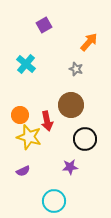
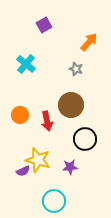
yellow star: moved 9 px right, 23 px down
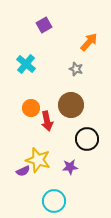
orange circle: moved 11 px right, 7 px up
black circle: moved 2 px right
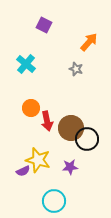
purple square: rotated 35 degrees counterclockwise
brown circle: moved 23 px down
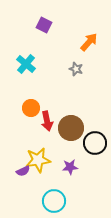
black circle: moved 8 px right, 4 px down
yellow star: rotated 25 degrees counterclockwise
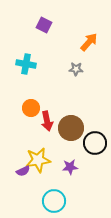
cyan cross: rotated 30 degrees counterclockwise
gray star: rotated 16 degrees counterclockwise
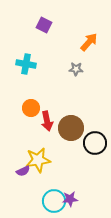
purple star: moved 32 px down
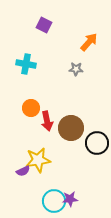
black circle: moved 2 px right
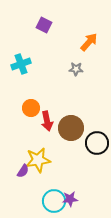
cyan cross: moved 5 px left; rotated 30 degrees counterclockwise
purple semicircle: rotated 32 degrees counterclockwise
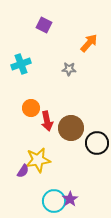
orange arrow: moved 1 px down
gray star: moved 7 px left
purple star: rotated 28 degrees counterclockwise
